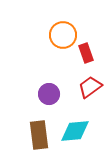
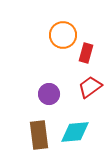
red rectangle: rotated 36 degrees clockwise
cyan diamond: moved 1 px down
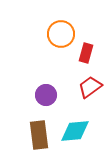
orange circle: moved 2 px left, 1 px up
purple circle: moved 3 px left, 1 px down
cyan diamond: moved 1 px up
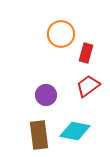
red trapezoid: moved 2 px left, 1 px up
cyan diamond: rotated 16 degrees clockwise
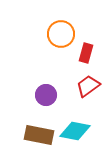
brown rectangle: rotated 72 degrees counterclockwise
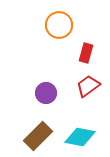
orange circle: moved 2 px left, 9 px up
purple circle: moved 2 px up
cyan diamond: moved 5 px right, 6 px down
brown rectangle: moved 1 px left, 1 px down; rotated 56 degrees counterclockwise
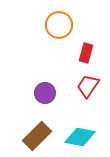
red trapezoid: rotated 20 degrees counterclockwise
purple circle: moved 1 px left
brown rectangle: moved 1 px left
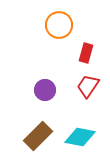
purple circle: moved 3 px up
brown rectangle: moved 1 px right
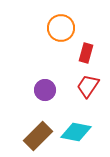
orange circle: moved 2 px right, 3 px down
cyan diamond: moved 4 px left, 5 px up
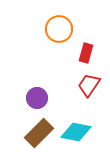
orange circle: moved 2 px left, 1 px down
red trapezoid: moved 1 px right, 1 px up
purple circle: moved 8 px left, 8 px down
brown rectangle: moved 1 px right, 3 px up
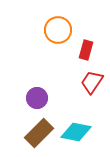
orange circle: moved 1 px left, 1 px down
red rectangle: moved 3 px up
red trapezoid: moved 3 px right, 3 px up
